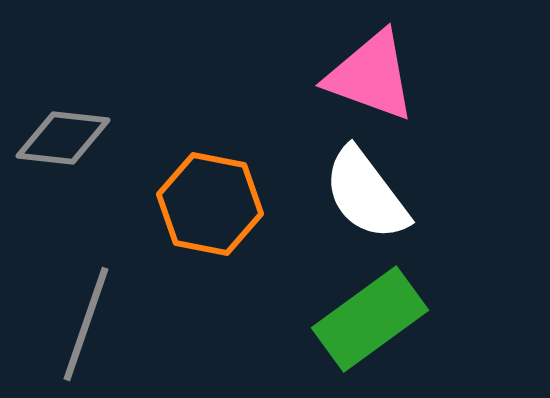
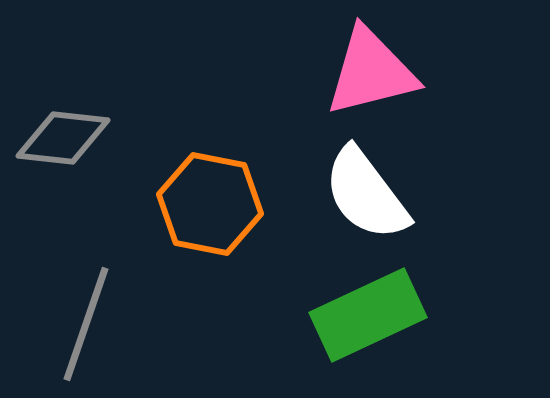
pink triangle: moved 4 px up; rotated 34 degrees counterclockwise
green rectangle: moved 2 px left, 4 px up; rotated 11 degrees clockwise
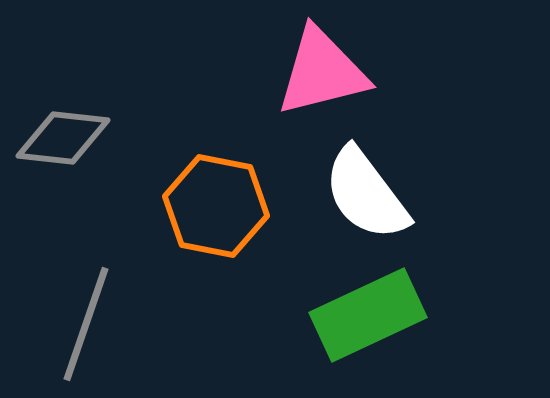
pink triangle: moved 49 px left
orange hexagon: moved 6 px right, 2 px down
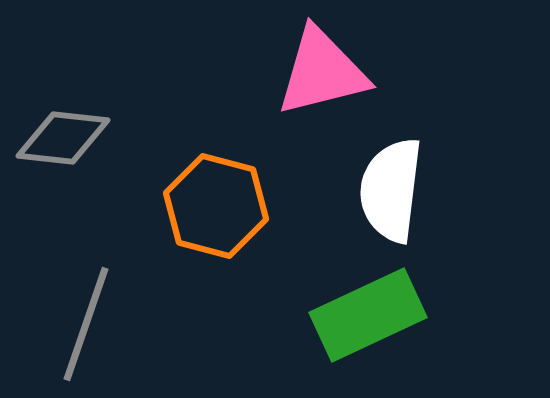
white semicircle: moved 25 px right, 4 px up; rotated 44 degrees clockwise
orange hexagon: rotated 4 degrees clockwise
